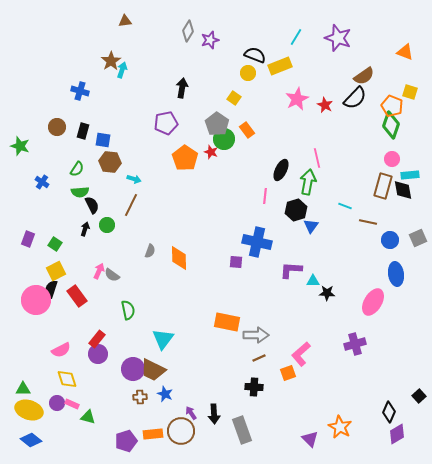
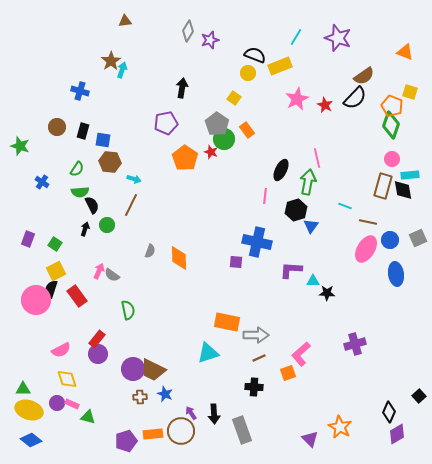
pink ellipse at (373, 302): moved 7 px left, 53 px up
cyan triangle at (163, 339): moved 45 px right, 14 px down; rotated 35 degrees clockwise
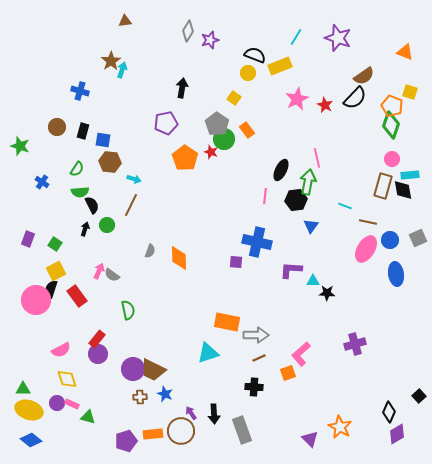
black hexagon at (296, 210): moved 10 px up; rotated 10 degrees clockwise
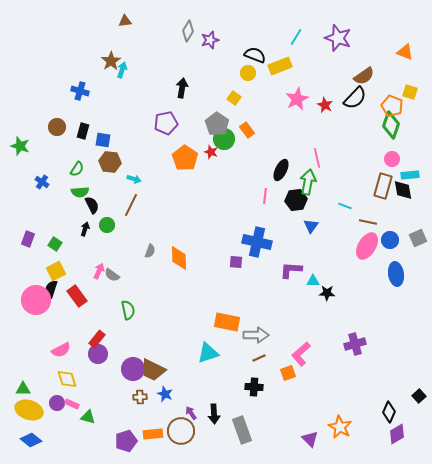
pink ellipse at (366, 249): moved 1 px right, 3 px up
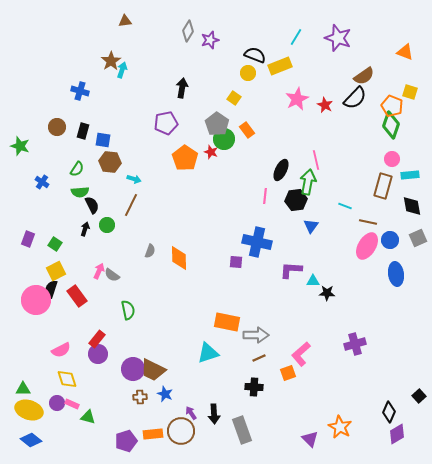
pink line at (317, 158): moved 1 px left, 2 px down
black diamond at (403, 190): moved 9 px right, 16 px down
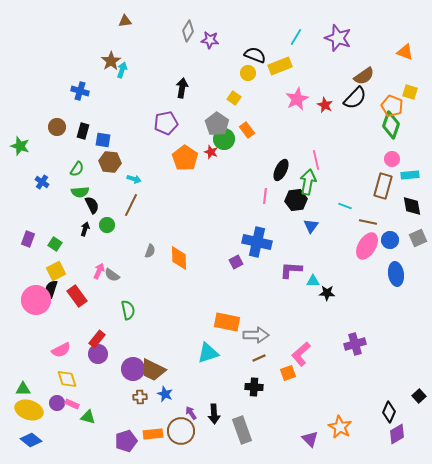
purple star at (210, 40): rotated 24 degrees clockwise
purple square at (236, 262): rotated 32 degrees counterclockwise
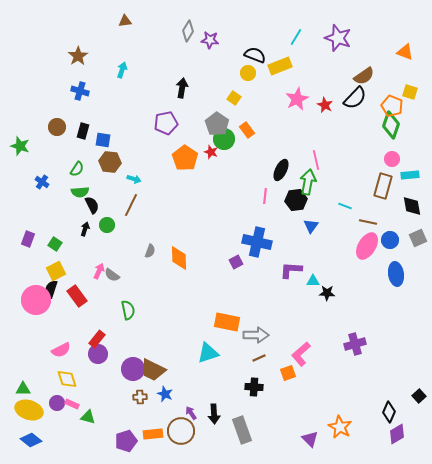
brown star at (111, 61): moved 33 px left, 5 px up
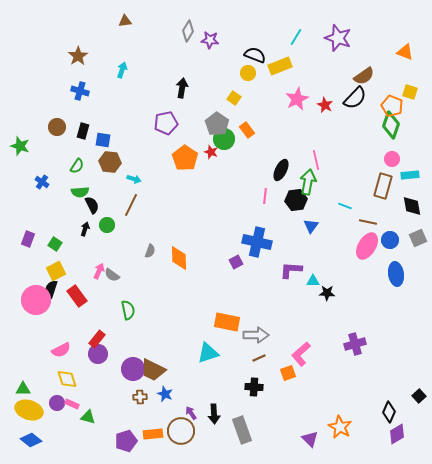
green semicircle at (77, 169): moved 3 px up
